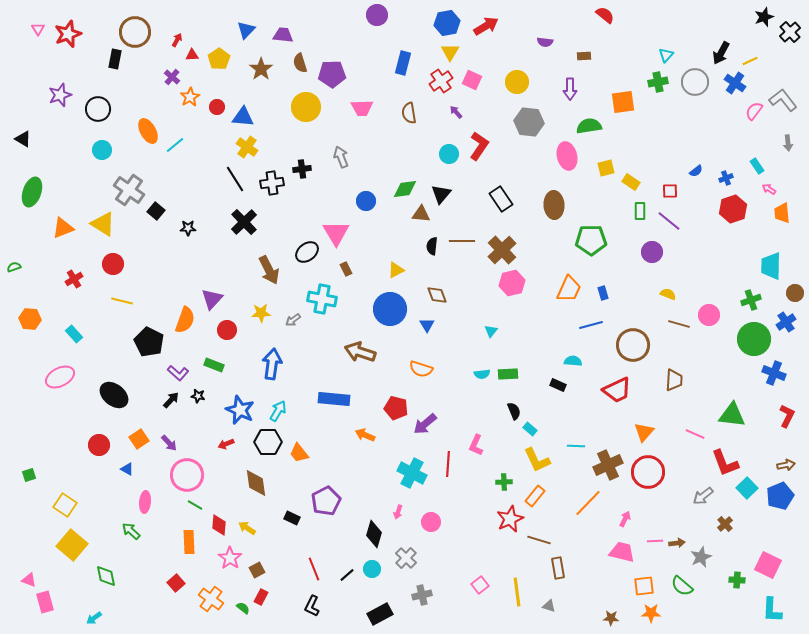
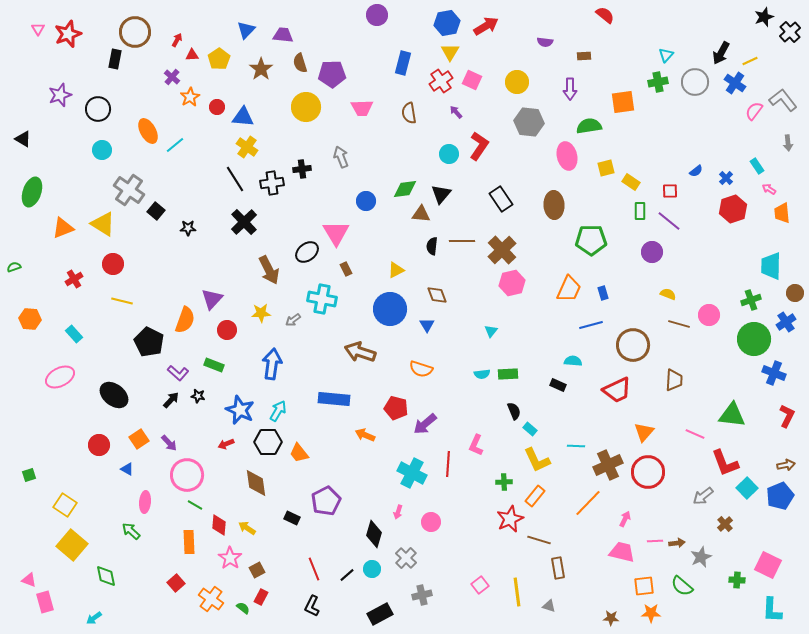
blue cross at (726, 178): rotated 24 degrees counterclockwise
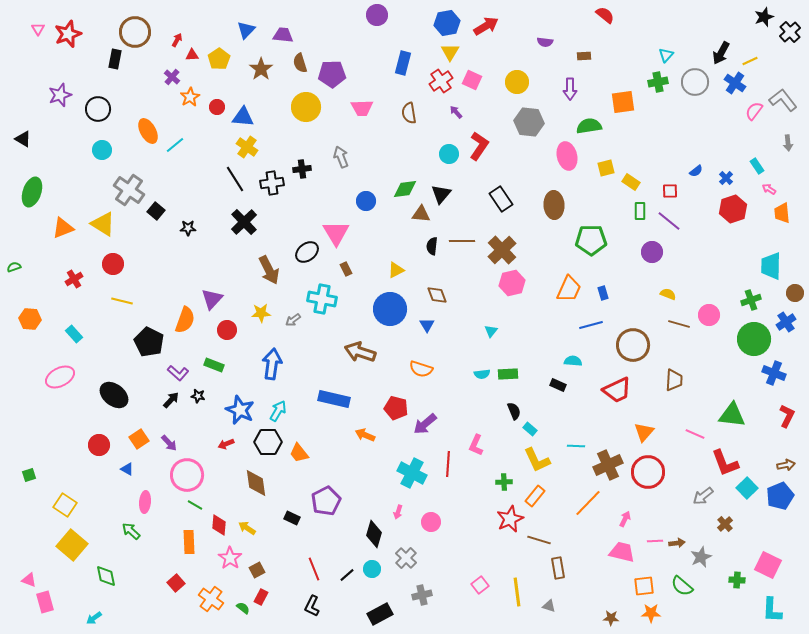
blue rectangle at (334, 399): rotated 8 degrees clockwise
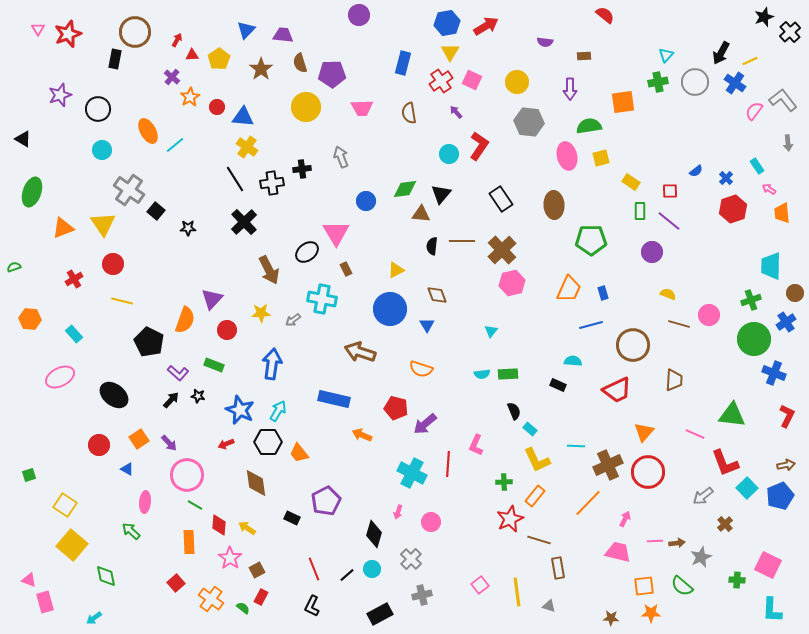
purple circle at (377, 15): moved 18 px left
yellow square at (606, 168): moved 5 px left, 10 px up
yellow triangle at (103, 224): rotated 24 degrees clockwise
orange arrow at (365, 435): moved 3 px left
pink trapezoid at (622, 552): moved 4 px left
gray cross at (406, 558): moved 5 px right, 1 px down
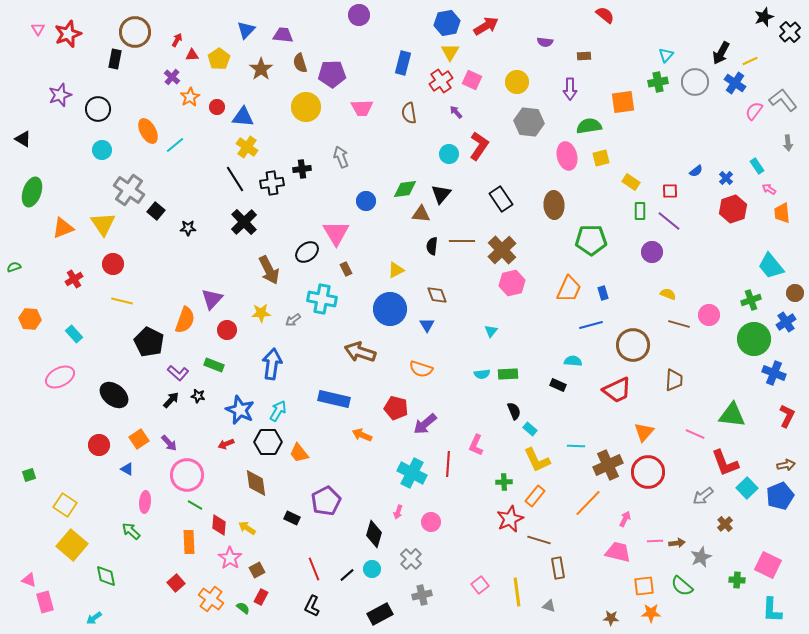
cyan trapezoid at (771, 266): rotated 40 degrees counterclockwise
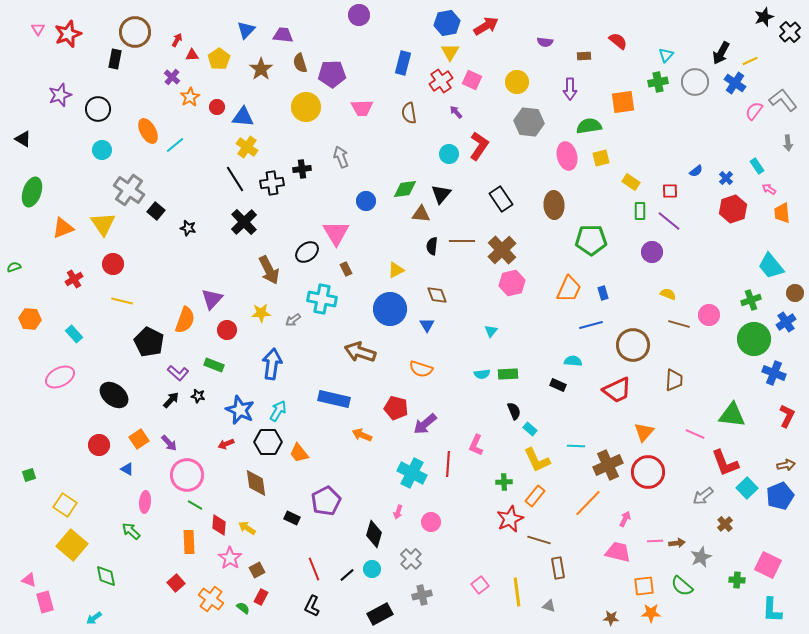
red semicircle at (605, 15): moved 13 px right, 26 px down
black star at (188, 228): rotated 14 degrees clockwise
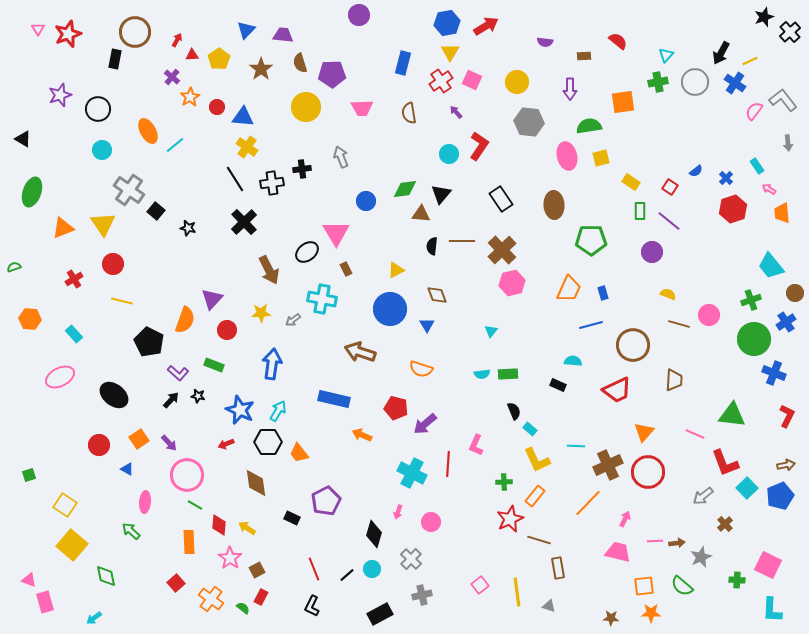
red square at (670, 191): moved 4 px up; rotated 35 degrees clockwise
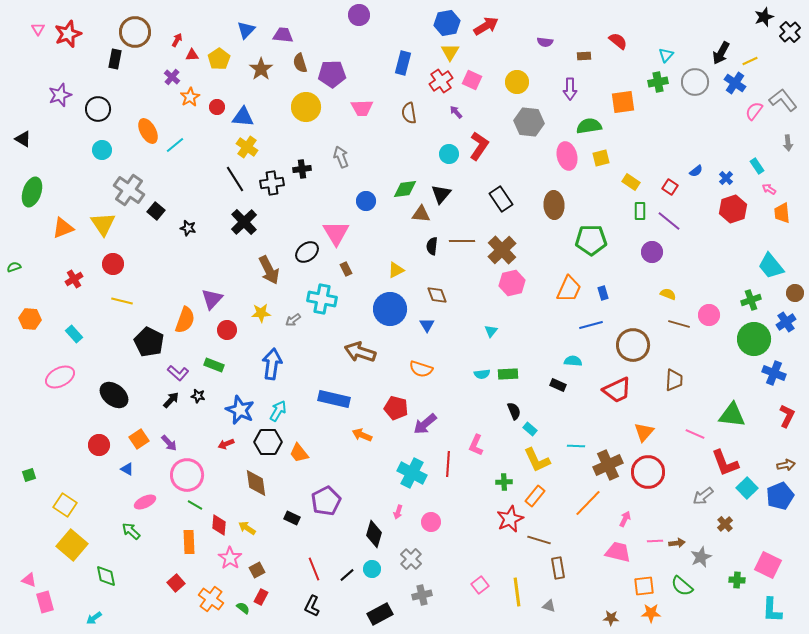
pink ellipse at (145, 502): rotated 60 degrees clockwise
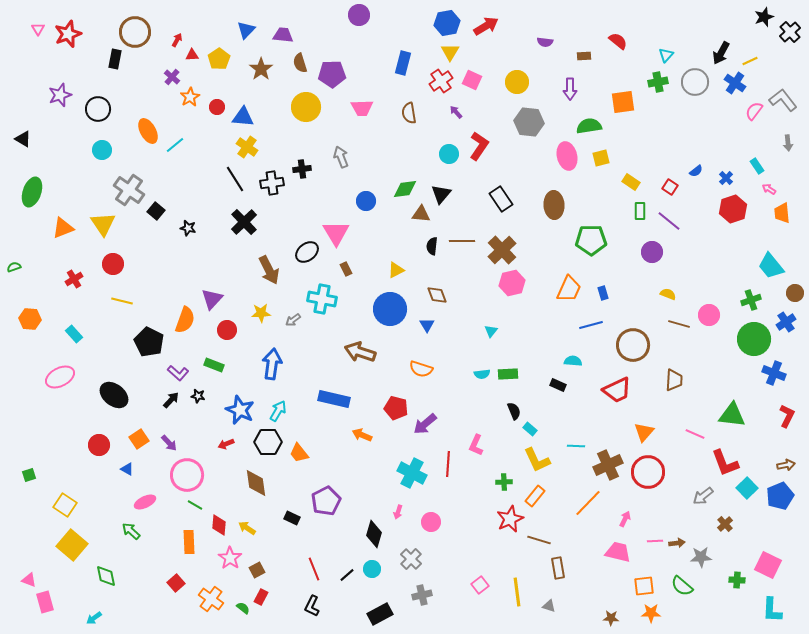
gray star at (701, 557): rotated 20 degrees clockwise
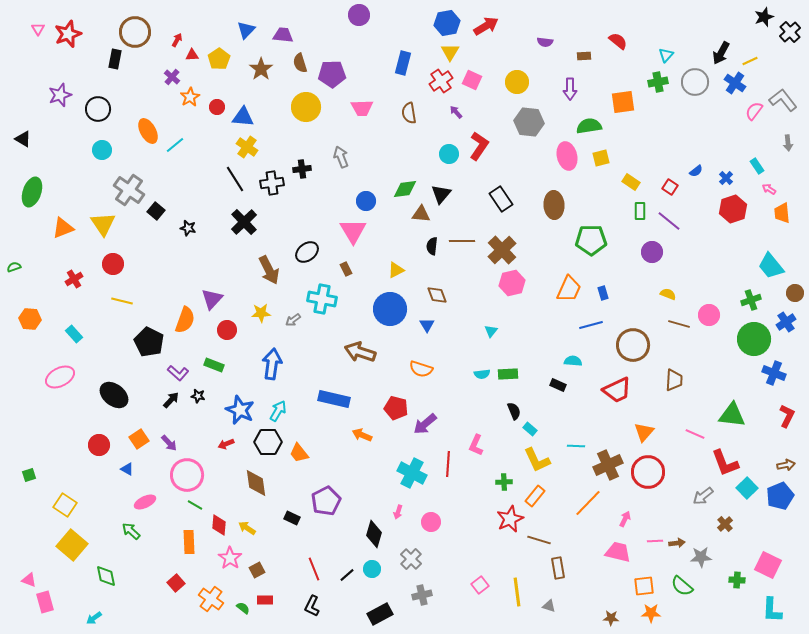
pink triangle at (336, 233): moved 17 px right, 2 px up
red rectangle at (261, 597): moved 4 px right, 3 px down; rotated 63 degrees clockwise
